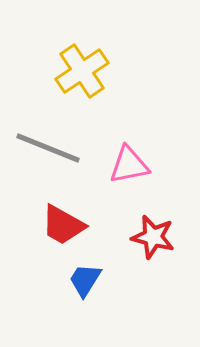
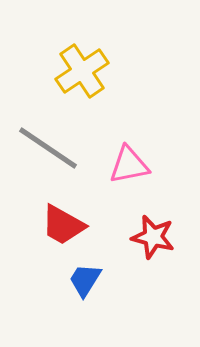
gray line: rotated 12 degrees clockwise
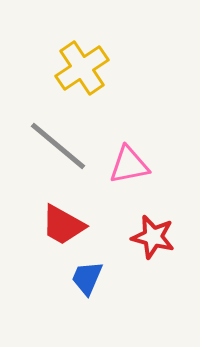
yellow cross: moved 3 px up
gray line: moved 10 px right, 2 px up; rotated 6 degrees clockwise
blue trapezoid: moved 2 px right, 2 px up; rotated 9 degrees counterclockwise
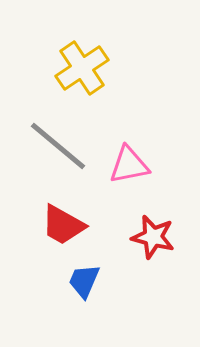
blue trapezoid: moved 3 px left, 3 px down
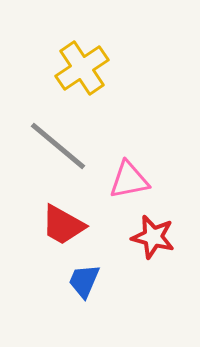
pink triangle: moved 15 px down
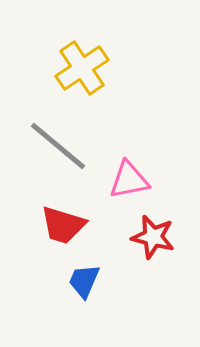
red trapezoid: rotated 12 degrees counterclockwise
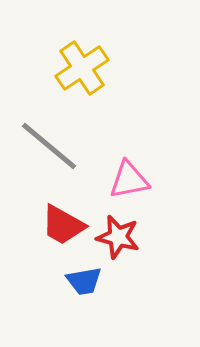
gray line: moved 9 px left
red trapezoid: rotated 12 degrees clockwise
red star: moved 35 px left
blue trapezoid: rotated 123 degrees counterclockwise
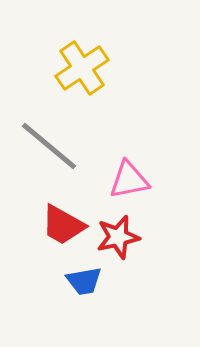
red star: rotated 27 degrees counterclockwise
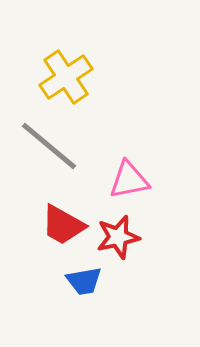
yellow cross: moved 16 px left, 9 px down
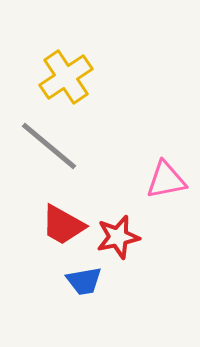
pink triangle: moved 37 px right
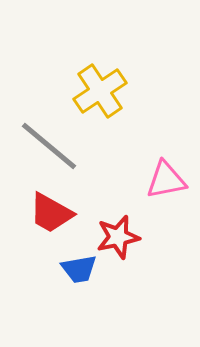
yellow cross: moved 34 px right, 14 px down
red trapezoid: moved 12 px left, 12 px up
blue trapezoid: moved 5 px left, 12 px up
